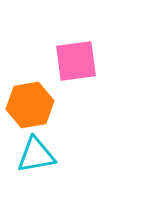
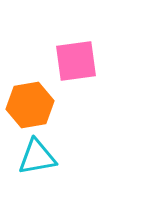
cyan triangle: moved 1 px right, 2 px down
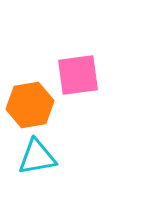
pink square: moved 2 px right, 14 px down
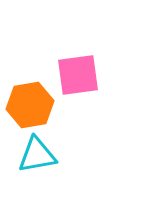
cyan triangle: moved 2 px up
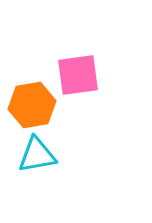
orange hexagon: moved 2 px right
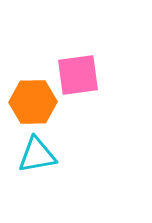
orange hexagon: moved 1 px right, 3 px up; rotated 9 degrees clockwise
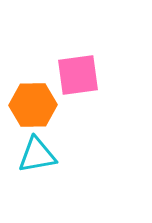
orange hexagon: moved 3 px down
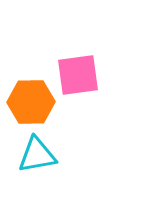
orange hexagon: moved 2 px left, 3 px up
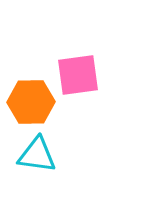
cyan triangle: rotated 18 degrees clockwise
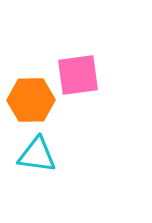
orange hexagon: moved 2 px up
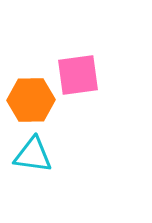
cyan triangle: moved 4 px left
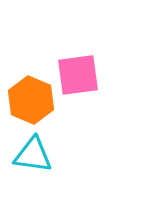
orange hexagon: rotated 24 degrees clockwise
